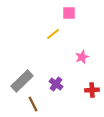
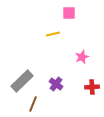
yellow line: rotated 24 degrees clockwise
red cross: moved 3 px up
brown line: rotated 49 degrees clockwise
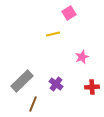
pink square: rotated 32 degrees counterclockwise
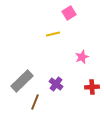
brown line: moved 2 px right, 2 px up
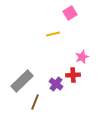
pink square: moved 1 px right
red cross: moved 19 px left, 12 px up
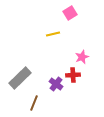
gray rectangle: moved 2 px left, 3 px up
brown line: moved 1 px left, 1 px down
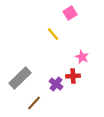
yellow line: rotated 64 degrees clockwise
pink star: rotated 24 degrees counterclockwise
red cross: moved 1 px down
brown line: rotated 21 degrees clockwise
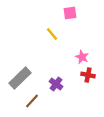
pink square: rotated 24 degrees clockwise
yellow line: moved 1 px left
red cross: moved 15 px right, 1 px up; rotated 16 degrees clockwise
brown line: moved 2 px left, 2 px up
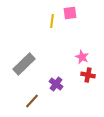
yellow line: moved 13 px up; rotated 48 degrees clockwise
gray rectangle: moved 4 px right, 14 px up
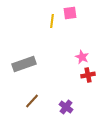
gray rectangle: rotated 25 degrees clockwise
red cross: rotated 24 degrees counterclockwise
purple cross: moved 10 px right, 23 px down
